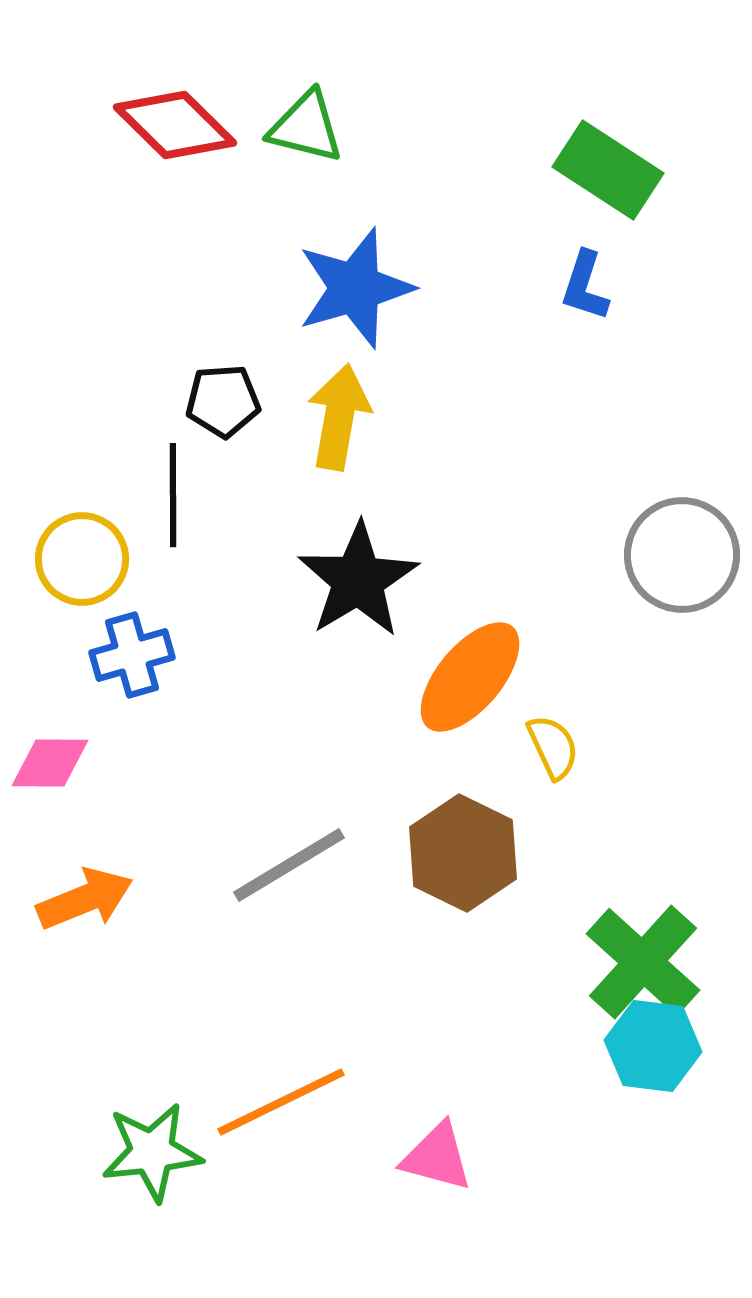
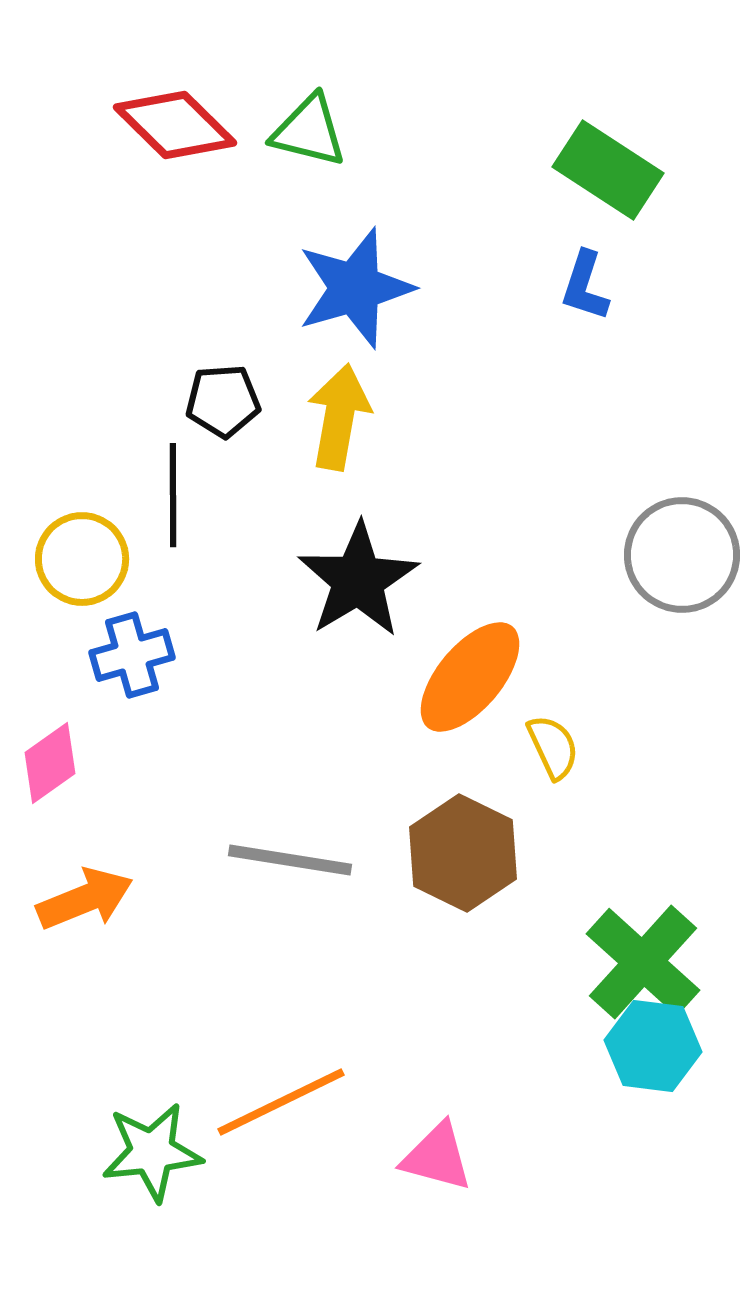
green triangle: moved 3 px right, 4 px down
pink diamond: rotated 36 degrees counterclockwise
gray line: moved 1 px right, 5 px up; rotated 40 degrees clockwise
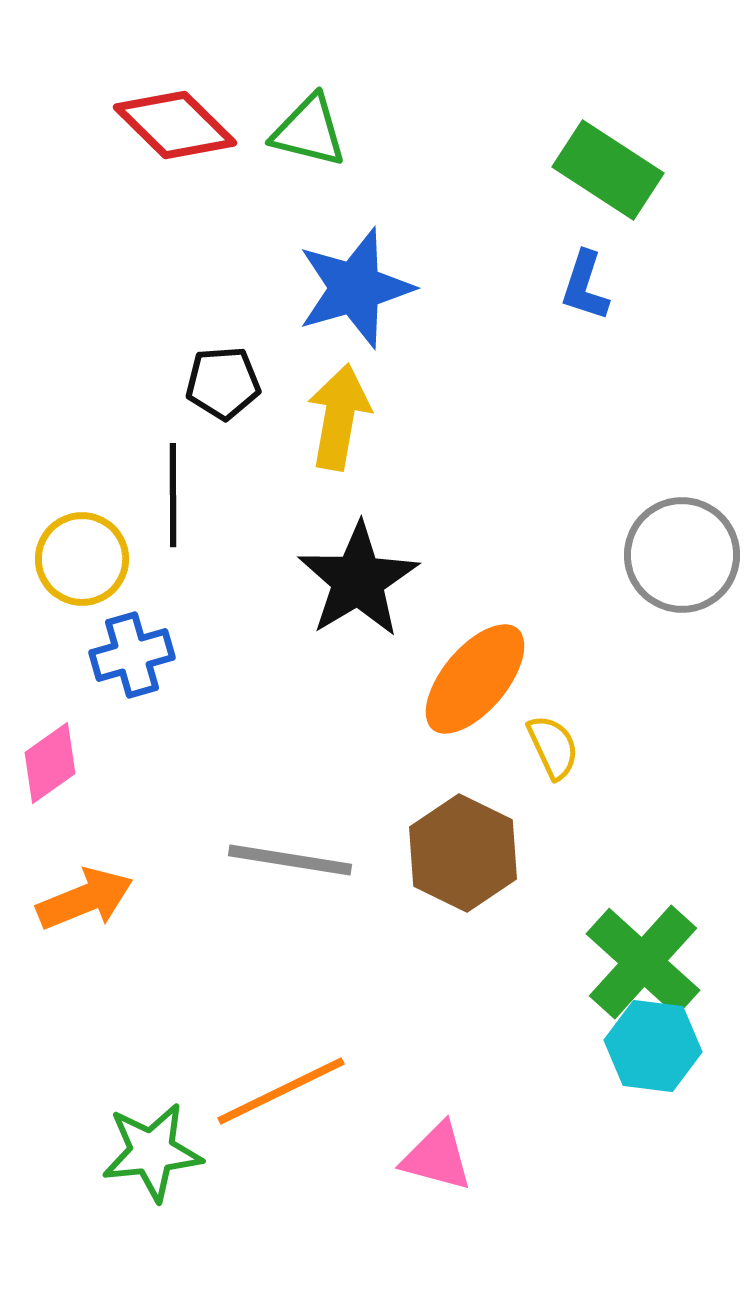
black pentagon: moved 18 px up
orange ellipse: moved 5 px right, 2 px down
orange line: moved 11 px up
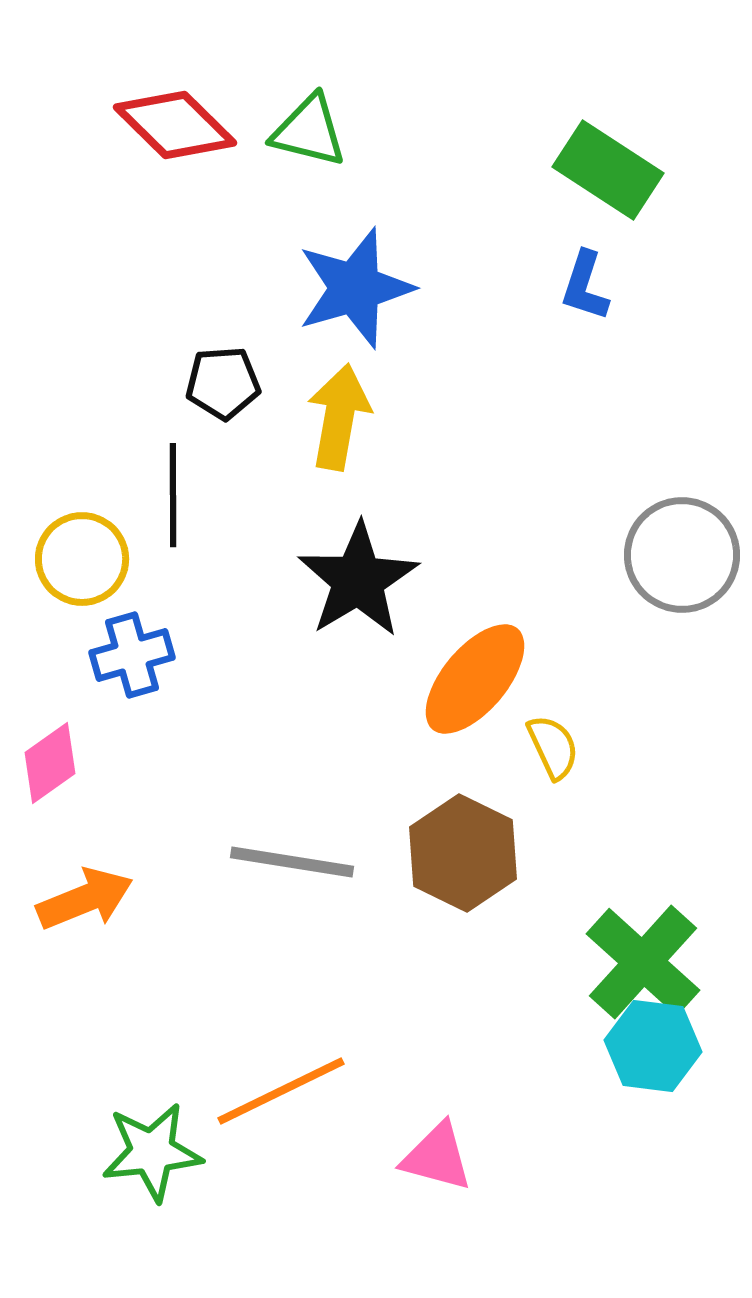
gray line: moved 2 px right, 2 px down
